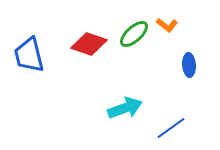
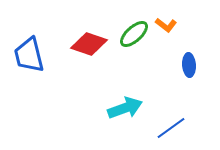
orange L-shape: moved 1 px left
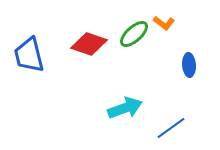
orange L-shape: moved 2 px left, 2 px up
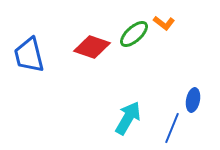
red diamond: moved 3 px right, 3 px down
blue ellipse: moved 4 px right, 35 px down; rotated 15 degrees clockwise
cyan arrow: moved 3 px right, 10 px down; rotated 40 degrees counterclockwise
blue line: moved 1 px right; rotated 32 degrees counterclockwise
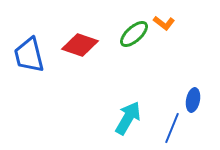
red diamond: moved 12 px left, 2 px up
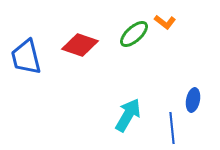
orange L-shape: moved 1 px right, 1 px up
blue trapezoid: moved 3 px left, 2 px down
cyan arrow: moved 3 px up
blue line: rotated 28 degrees counterclockwise
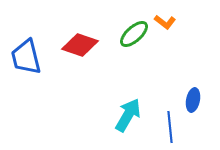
blue line: moved 2 px left, 1 px up
